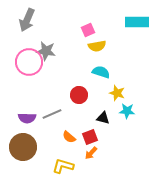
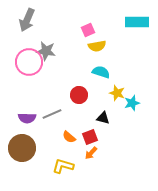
cyan star: moved 5 px right, 8 px up; rotated 21 degrees counterclockwise
brown circle: moved 1 px left, 1 px down
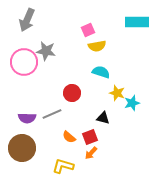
pink circle: moved 5 px left
red circle: moved 7 px left, 2 px up
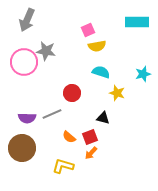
cyan star: moved 11 px right, 29 px up
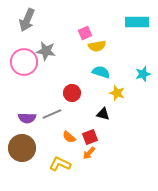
pink square: moved 3 px left, 3 px down
black triangle: moved 4 px up
orange arrow: moved 2 px left
yellow L-shape: moved 3 px left, 2 px up; rotated 10 degrees clockwise
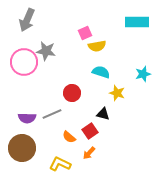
red square: moved 6 px up; rotated 14 degrees counterclockwise
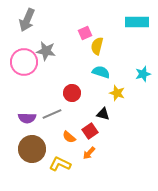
yellow semicircle: rotated 114 degrees clockwise
brown circle: moved 10 px right, 1 px down
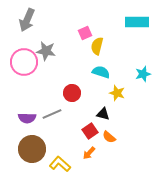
orange semicircle: moved 40 px right
yellow L-shape: rotated 15 degrees clockwise
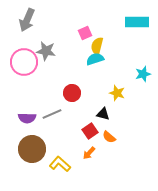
cyan semicircle: moved 6 px left, 13 px up; rotated 36 degrees counterclockwise
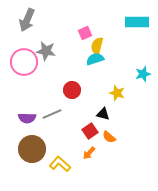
red circle: moved 3 px up
